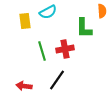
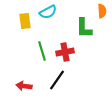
red cross: moved 3 px down
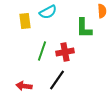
green line: rotated 36 degrees clockwise
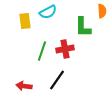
green L-shape: moved 1 px left, 1 px up
red cross: moved 3 px up
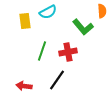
green L-shape: rotated 40 degrees counterclockwise
red cross: moved 3 px right, 3 px down
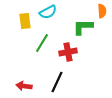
green L-shape: rotated 130 degrees clockwise
green line: moved 8 px up; rotated 12 degrees clockwise
black line: moved 2 px down; rotated 10 degrees counterclockwise
